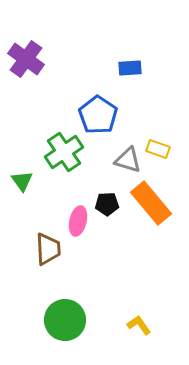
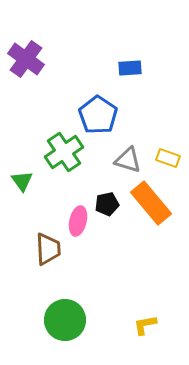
yellow rectangle: moved 10 px right, 9 px down
black pentagon: rotated 10 degrees counterclockwise
yellow L-shape: moved 6 px right; rotated 65 degrees counterclockwise
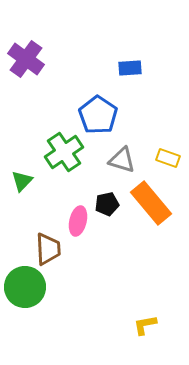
gray triangle: moved 6 px left
green triangle: rotated 20 degrees clockwise
green circle: moved 40 px left, 33 px up
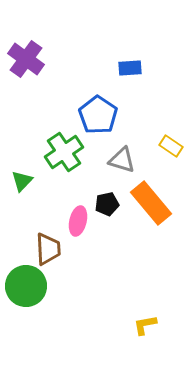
yellow rectangle: moved 3 px right, 12 px up; rotated 15 degrees clockwise
green circle: moved 1 px right, 1 px up
